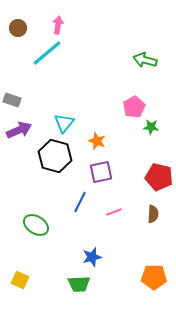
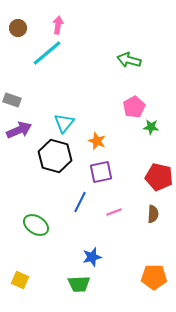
green arrow: moved 16 px left
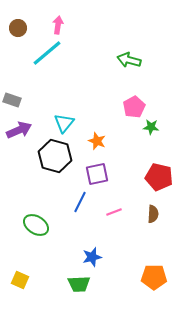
purple square: moved 4 px left, 2 px down
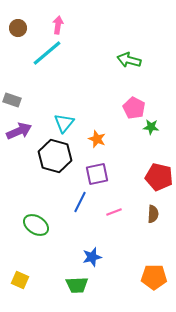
pink pentagon: moved 1 px down; rotated 15 degrees counterclockwise
purple arrow: moved 1 px down
orange star: moved 2 px up
green trapezoid: moved 2 px left, 1 px down
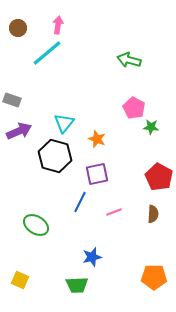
red pentagon: rotated 16 degrees clockwise
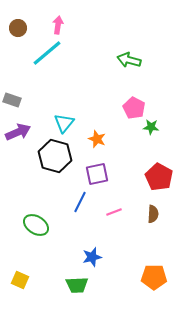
purple arrow: moved 1 px left, 1 px down
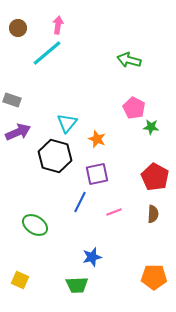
cyan triangle: moved 3 px right
red pentagon: moved 4 px left
green ellipse: moved 1 px left
